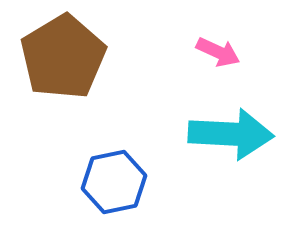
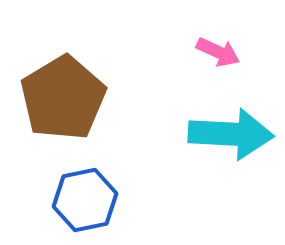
brown pentagon: moved 41 px down
blue hexagon: moved 29 px left, 18 px down
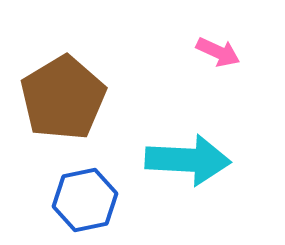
cyan arrow: moved 43 px left, 26 px down
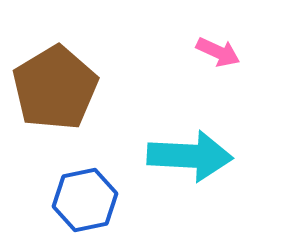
brown pentagon: moved 8 px left, 10 px up
cyan arrow: moved 2 px right, 4 px up
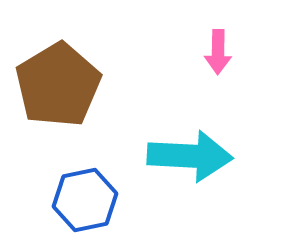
pink arrow: rotated 66 degrees clockwise
brown pentagon: moved 3 px right, 3 px up
